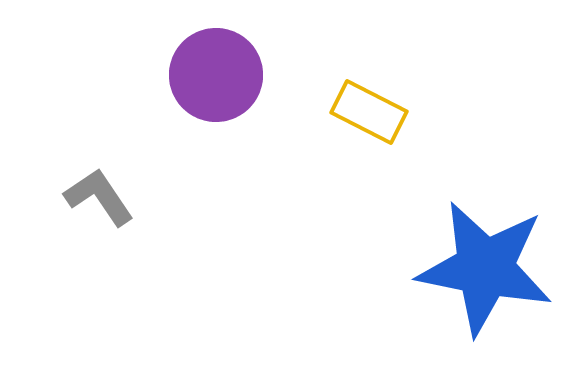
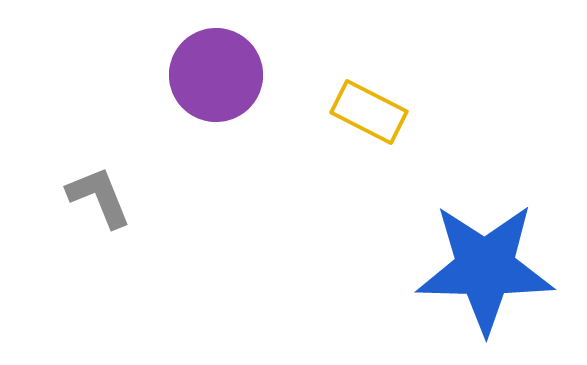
gray L-shape: rotated 12 degrees clockwise
blue star: rotated 10 degrees counterclockwise
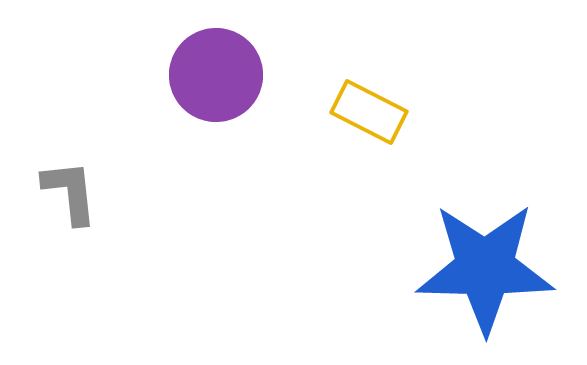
gray L-shape: moved 29 px left, 5 px up; rotated 16 degrees clockwise
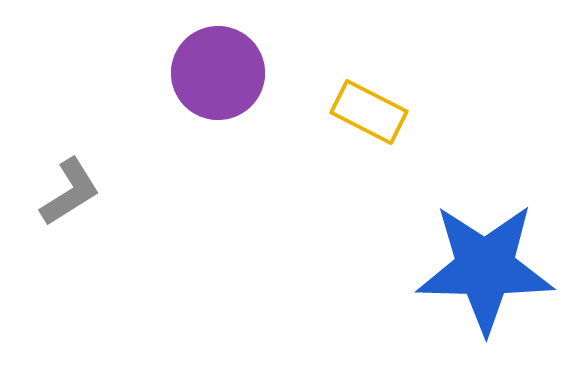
purple circle: moved 2 px right, 2 px up
gray L-shape: rotated 64 degrees clockwise
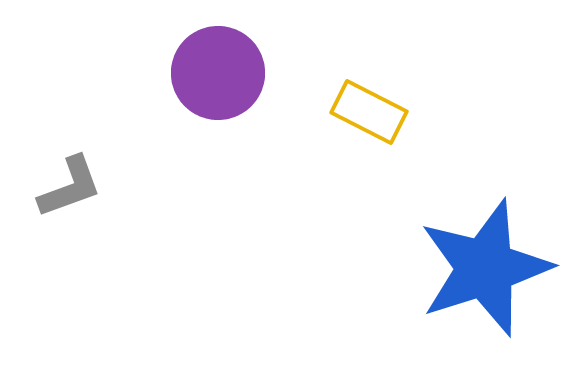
gray L-shape: moved 5 px up; rotated 12 degrees clockwise
blue star: rotated 19 degrees counterclockwise
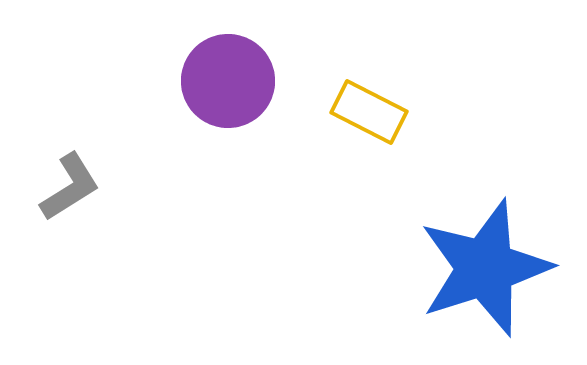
purple circle: moved 10 px right, 8 px down
gray L-shape: rotated 12 degrees counterclockwise
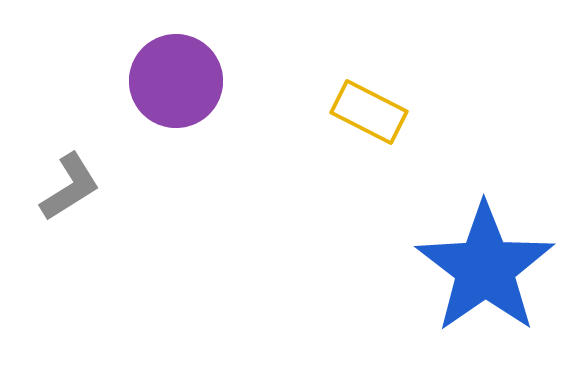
purple circle: moved 52 px left
blue star: rotated 17 degrees counterclockwise
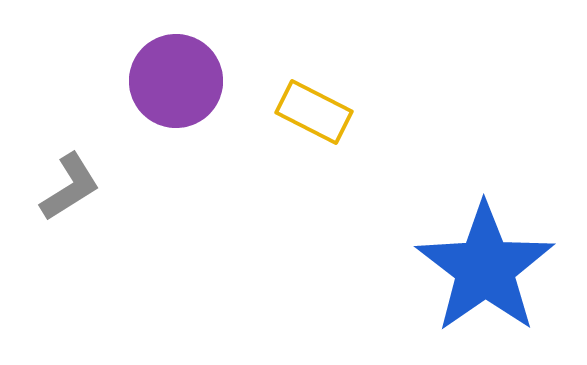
yellow rectangle: moved 55 px left
